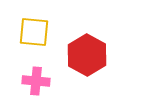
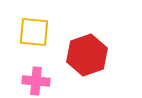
red hexagon: rotated 12 degrees clockwise
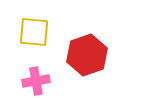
pink cross: rotated 16 degrees counterclockwise
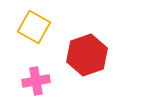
yellow square: moved 5 px up; rotated 24 degrees clockwise
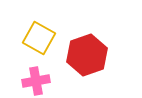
yellow square: moved 5 px right, 11 px down
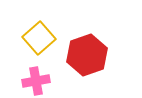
yellow square: rotated 20 degrees clockwise
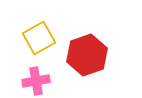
yellow square: rotated 12 degrees clockwise
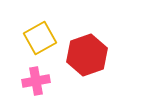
yellow square: moved 1 px right
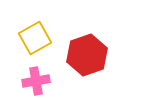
yellow square: moved 5 px left
